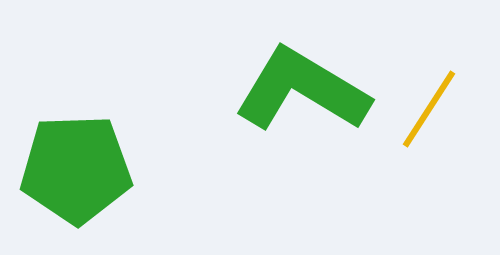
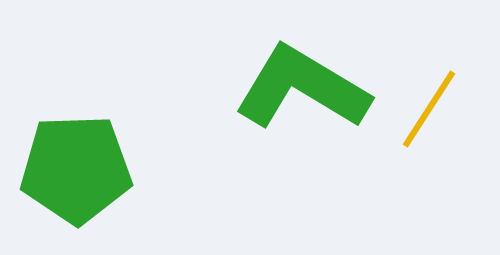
green L-shape: moved 2 px up
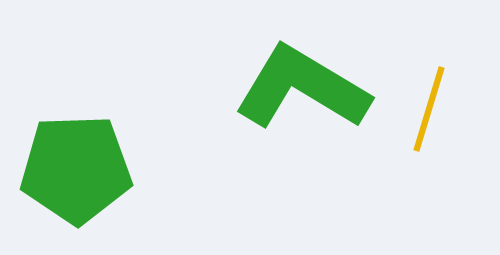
yellow line: rotated 16 degrees counterclockwise
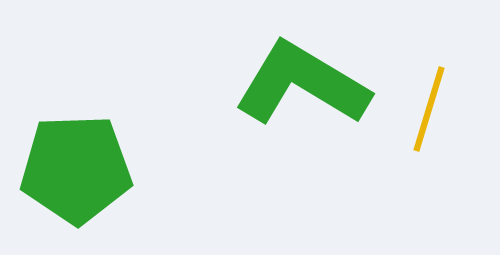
green L-shape: moved 4 px up
